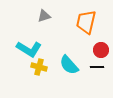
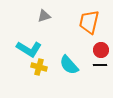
orange trapezoid: moved 3 px right
black line: moved 3 px right, 2 px up
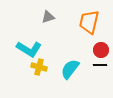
gray triangle: moved 4 px right, 1 px down
cyan semicircle: moved 1 px right, 4 px down; rotated 80 degrees clockwise
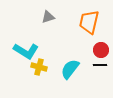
cyan L-shape: moved 3 px left, 2 px down
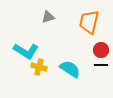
black line: moved 1 px right
cyan semicircle: rotated 85 degrees clockwise
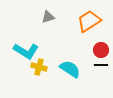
orange trapezoid: moved 1 px up; rotated 45 degrees clockwise
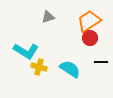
red circle: moved 11 px left, 12 px up
black line: moved 3 px up
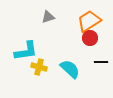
cyan L-shape: rotated 40 degrees counterclockwise
cyan semicircle: rotated 10 degrees clockwise
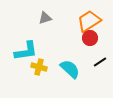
gray triangle: moved 3 px left, 1 px down
black line: moved 1 px left; rotated 32 degrees counterclockwise
